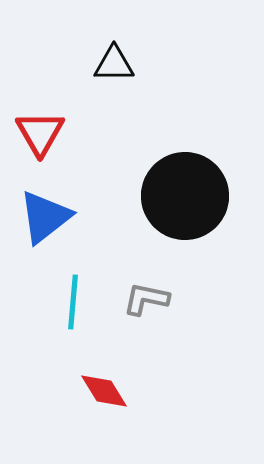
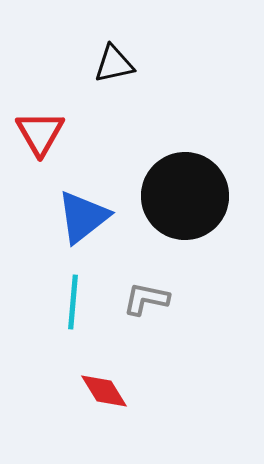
black triangle: rotated 12 degrees counterclockwise
blue triangle: moved 38 px right
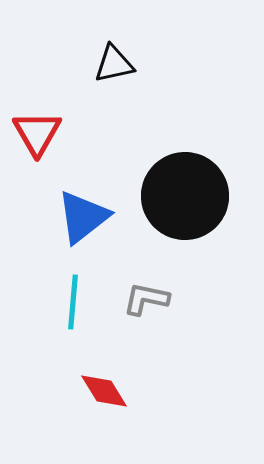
red triangle: moved 3 px left
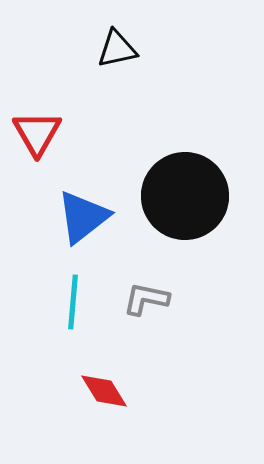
black triangle: moved 3 px right, 15 px up
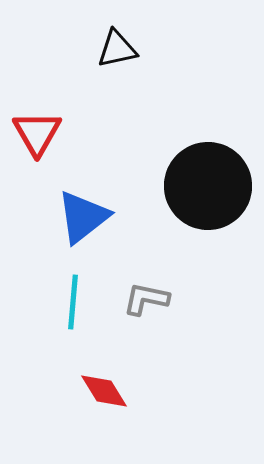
black circle: moved 23 px right, 10 px up
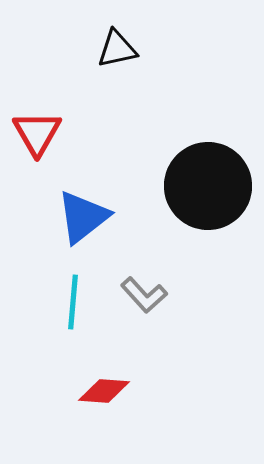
gray L-shape: moved 2 px left, 4 px up; rotated 144 degrees counterclockwise
red diamond: rotated 54 degrees counterclockwise
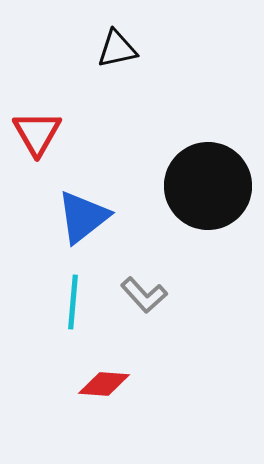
red diamond: moved 7 px up
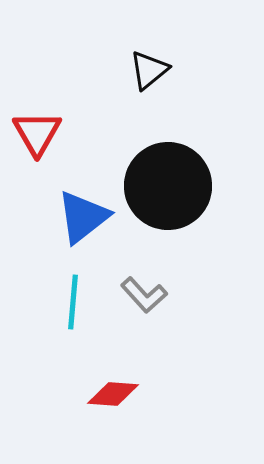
black triangle: moved 32 px right, 21 px down; rotated 27 degrees counterclockwise
black circle: moved 40 px left
red diamond: moved 9 px right, 10 px down
